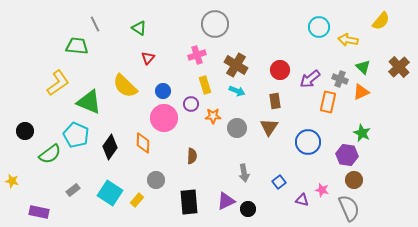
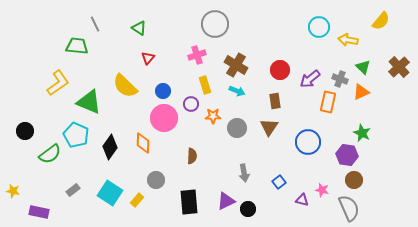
yellow star at (12, 181): moved 1 px right, 10 px down
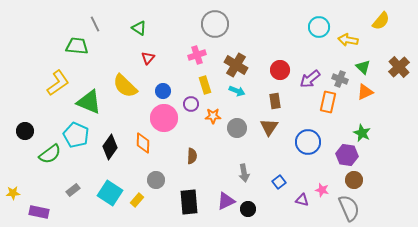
orange triangle at (361, 92): moved 4 px right
yellow star at (13, 191): moved 2 px down; rotated 16 degrees counterclockwise
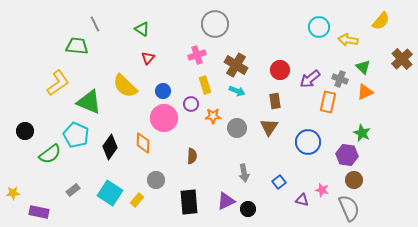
green triangle at (139, 28): moved 3 px right, 1 px down
brown cross at (399, 67): moved 3 px right, 8 px up
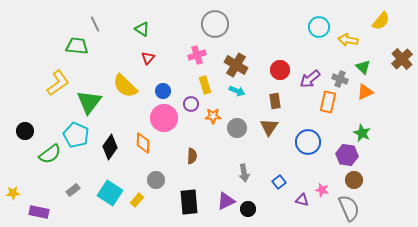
green triangle at (89, 102): rotated 44 degrees clockwise
